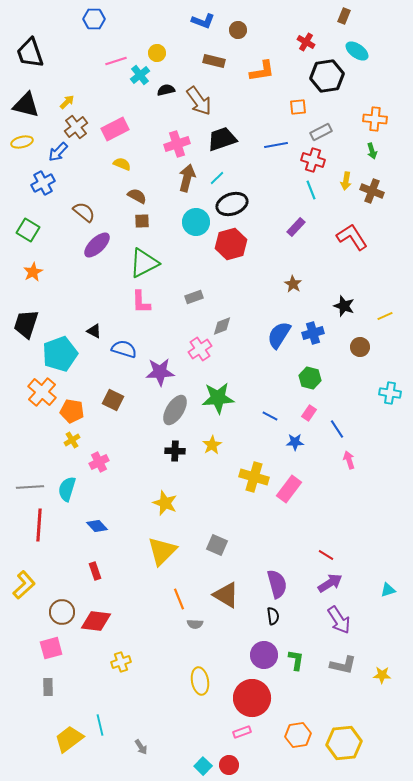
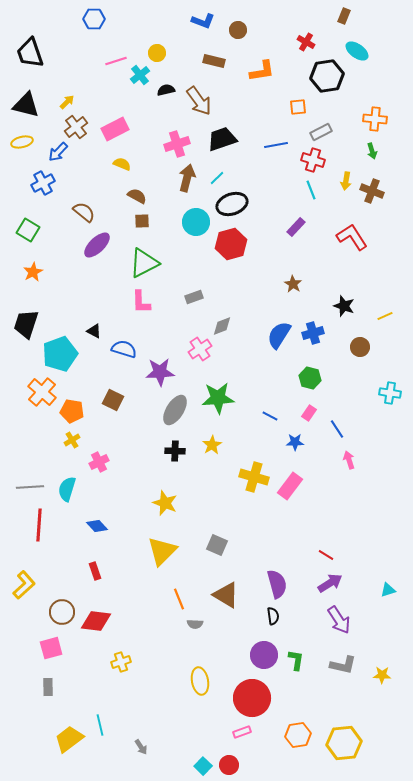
pink rectangle at (289, 489): moved 1 px right, 3 px up
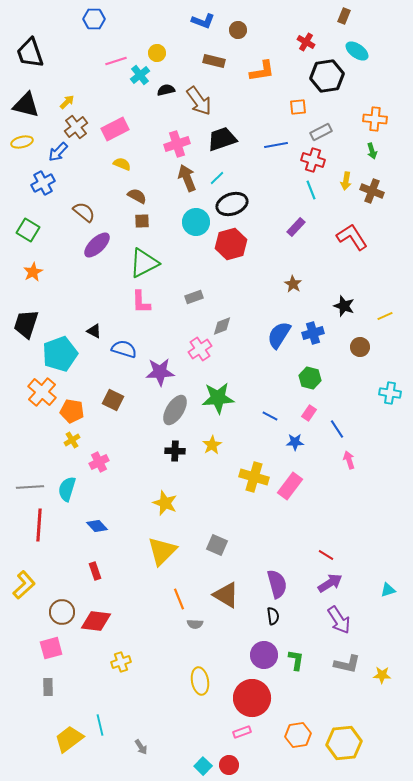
brown arrow at (187, 178): rotated 36 degrees counterclockwise
gray L-shape at (343, 665): moved 4 px right, 1 px up
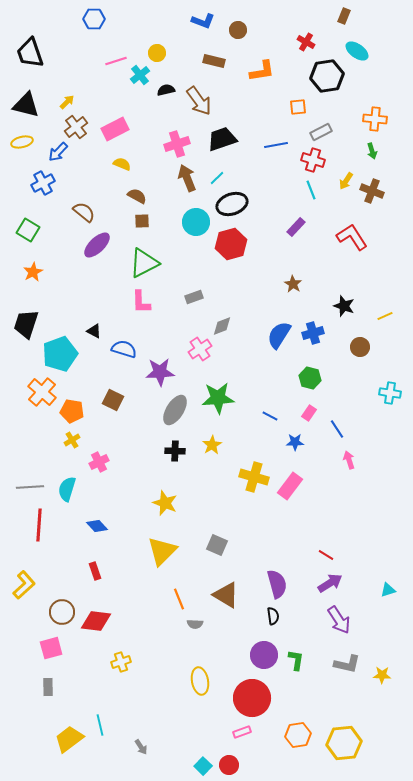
yellow arrow at (346, 181): rotated 24 degrees clockwise
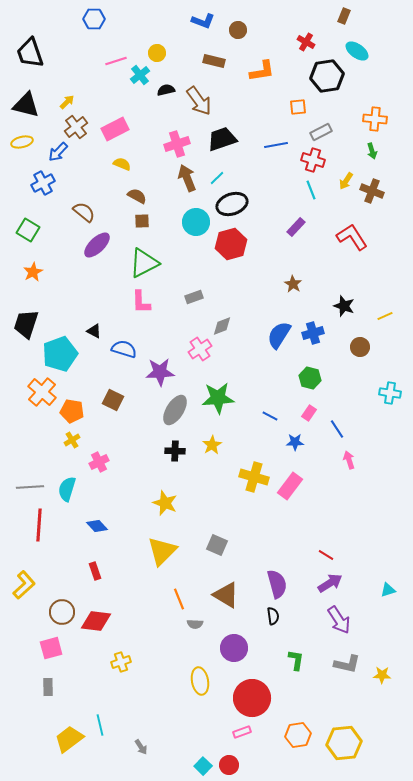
purple circle at (264, 655): moved 30 px left, 7 px up
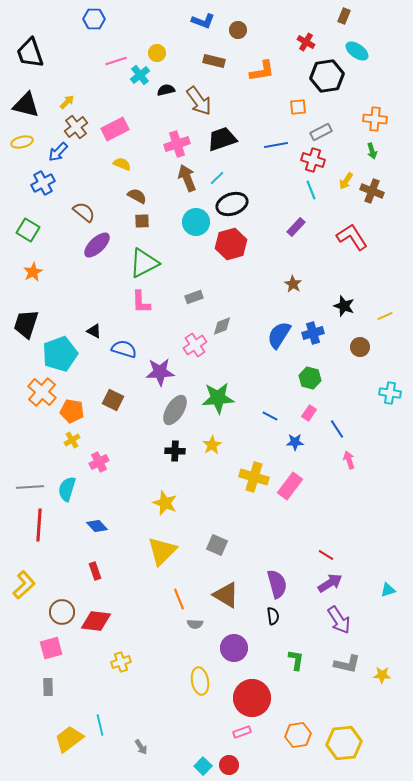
pink cross at (200, 349): moved 5 px left, 4 px up
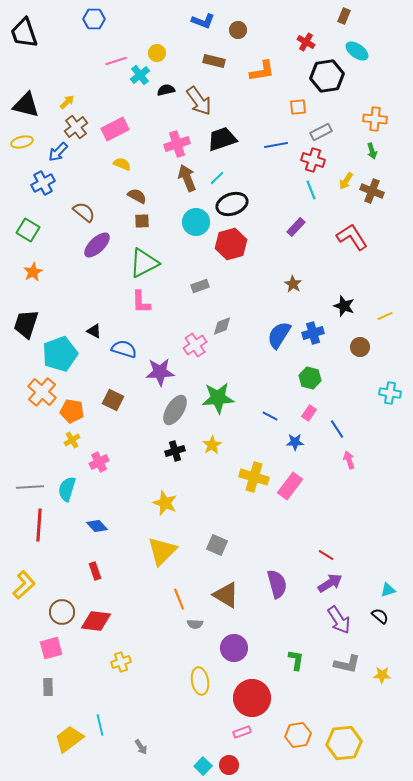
black trapezoid at (30, 53): moved 6 px left, 20 px up
gray rectangle at (194, 297): moved 6 px right, 11 px up
black cross at (175, 451): rotated 18 degrees counterclockwise
black semicircle at (273, 616): moved 107 px right; rotated 42 degrees counterclockwise
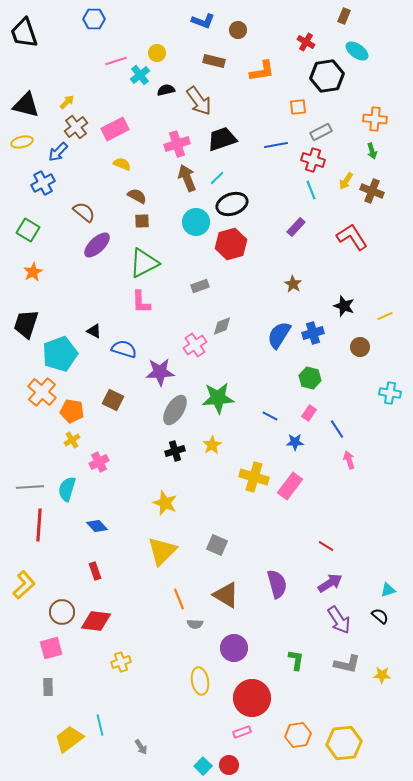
red line at (326, 555): moved 9 px up
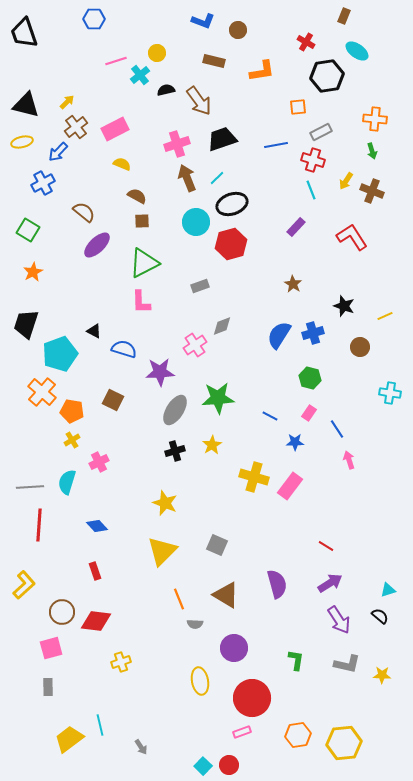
cyan semicircle at (67, 489): moved 7 px up
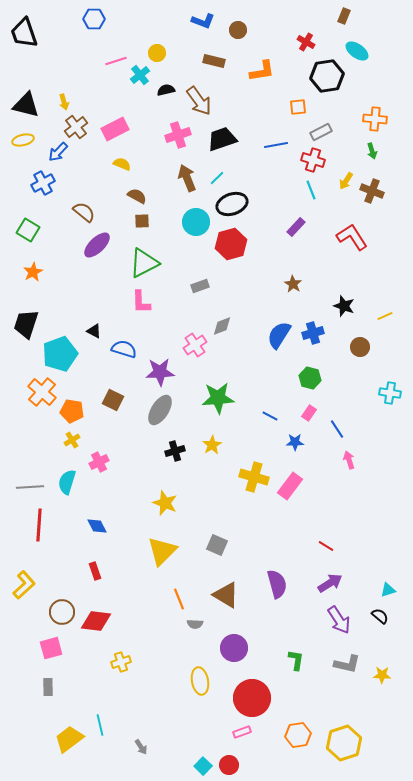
yellow arrow at (67, 102): moved 3 px left; rotated 119 degrees clockwise
yellow ellipse at (22, 142): moved 1 px right, 2 px up
pink cross at (177, 144): moved 1 px right, 9 px up
gray ellipse at (175, 410): moved 15 px left
blue diamond at (97, 526): rotated 15 degrees clockwise
yellow hexagon at (344, 743): rotated 12 degrees counterclockwise
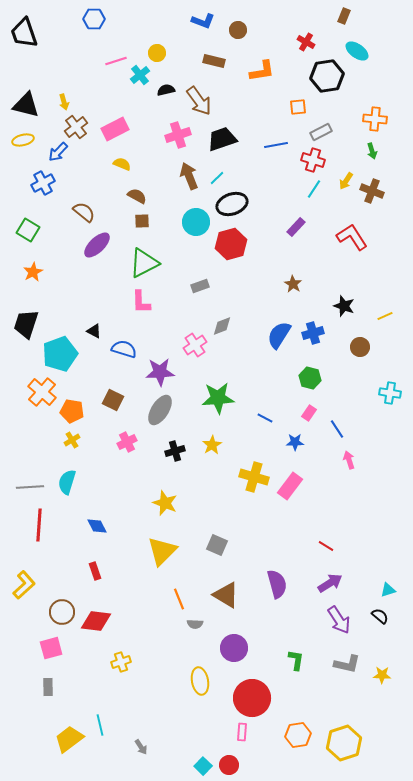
brown arrow at (187, 178): moved 2 px right, 2 px up
cyan line at (311, 190): moved 3 px right, 1 px up; rotated 54 degrees clockwise
blue line at (270, 416): moved 5 px left, 2 px down
pink cross at (99, 462): moved 28 px right, 20 px up
pink rectangle at (242, 732): rotated 66 degrees counterclockwise
